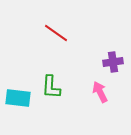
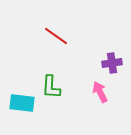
red line: moved 3 px down
purple cross: moved 1 px left, 1 px down
cyan rectangle: moved 4 px right, 5 px down
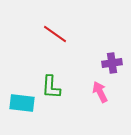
red line: moved 1 px left, 2 px up
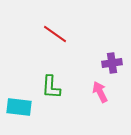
cyan rectangle: moved 3 px left, 4 px down
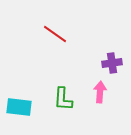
green L-shape: moved 12 px right, 12 px down
pink arrow: rotated 30 degrees clockwise
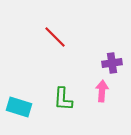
red line: moved 3 px down; rotated 10 degrees clockwise
pink arrow: moved 2 px right, 1 px up
cyan rectangle: rotated 10 degrees clockwise
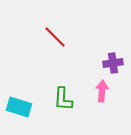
purple cross: moved 1 px right
